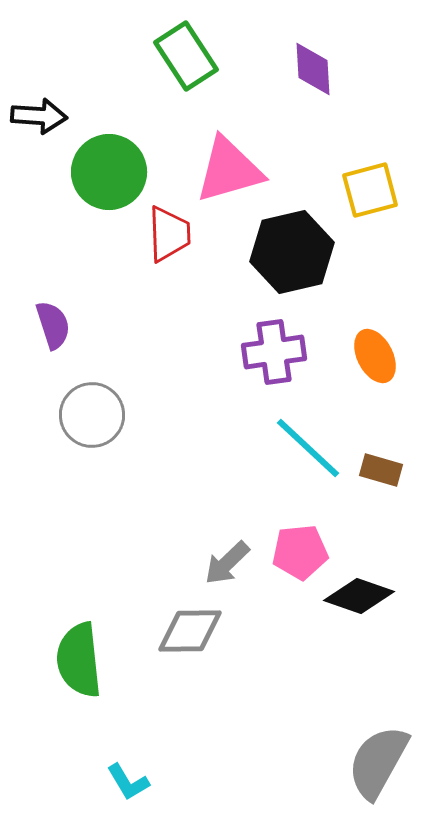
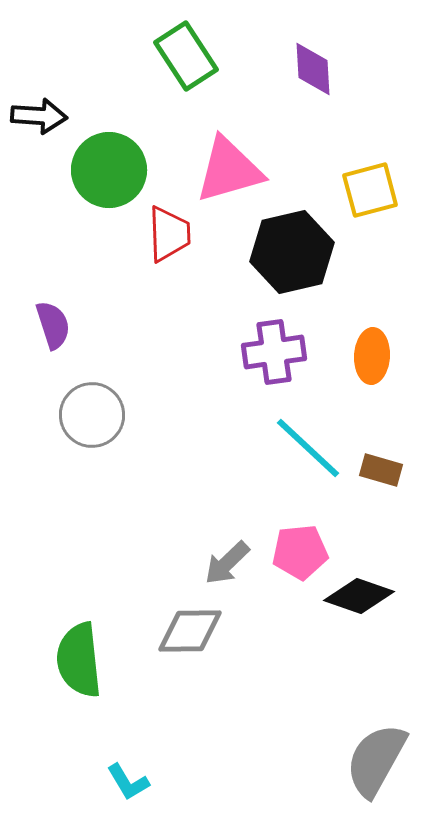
green circle: moved 2 px up
orange ellipse: moved 3 px left; rotated 30 degrees clockwise
gray semicircle: moved 2 px left, 2 px up
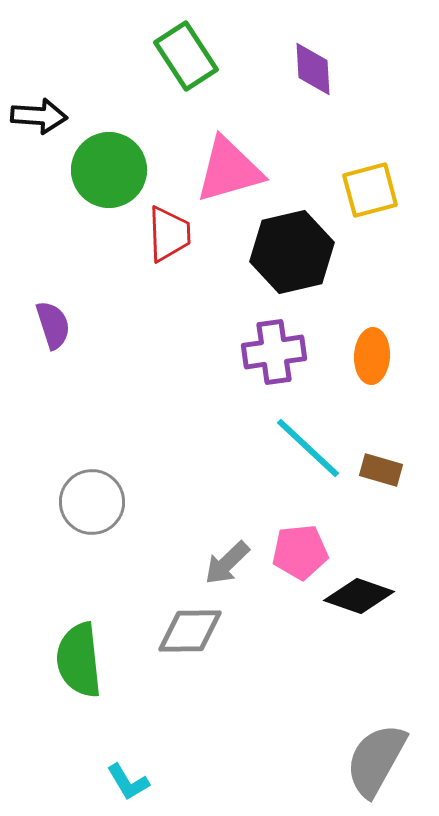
gray circle: moved 87 px down
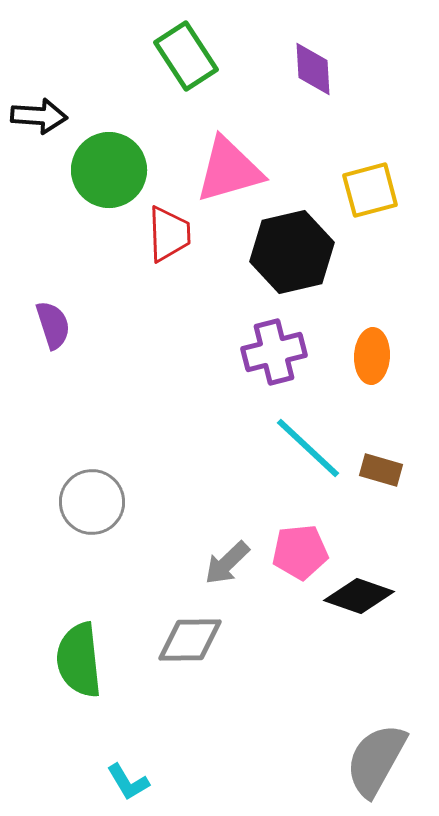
purple cross: rotated 6 degrees counterclockwise
gray diamond: moved 9 px down
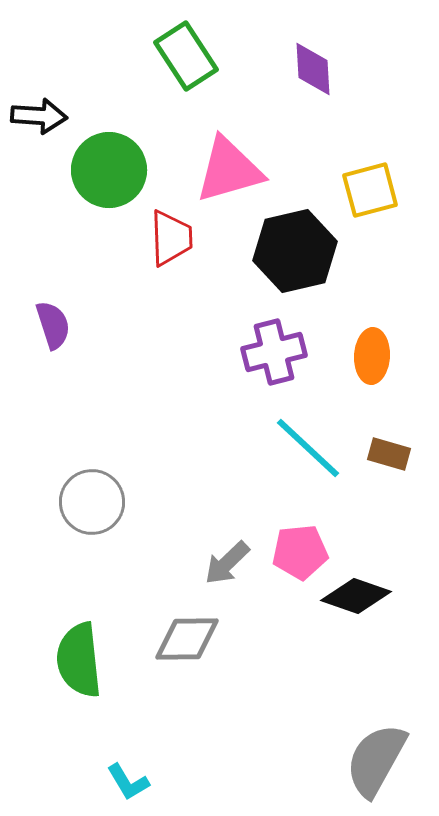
red trapezoid: moved 2 px right, 4 px down
black hexagon: moved 3 px right, 1 px up
brown rectangle: moved 8 px right, 16 px up
black diamond: moved 3 px left
gray diamond: moved 3 px left, 1 px up
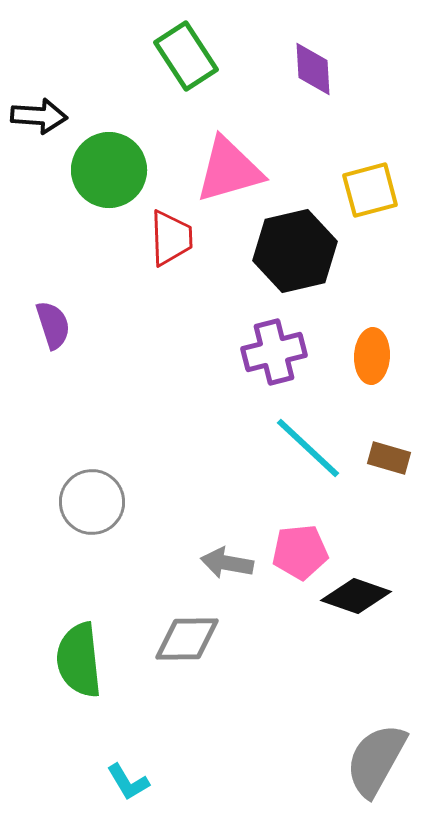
brown rectangle: moved 4 px down
gray arrow: rotated 54 degrees clockwise
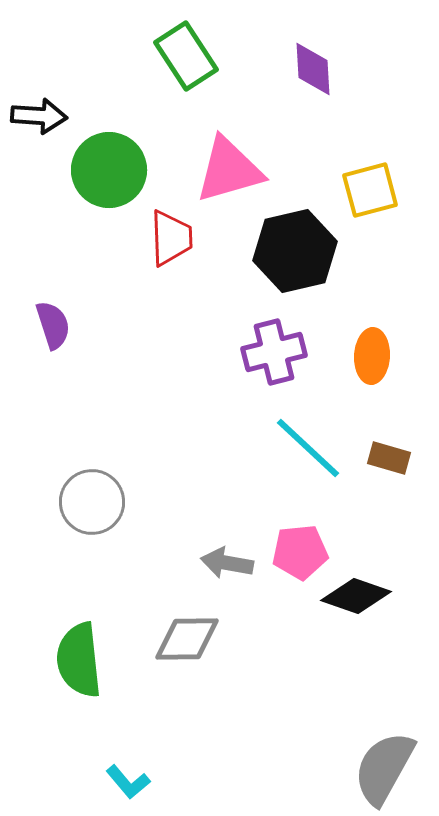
gray semicircle: moved 8 px right, 8 px down
cyan L-shape: rotated 9 degrees counterclockwise
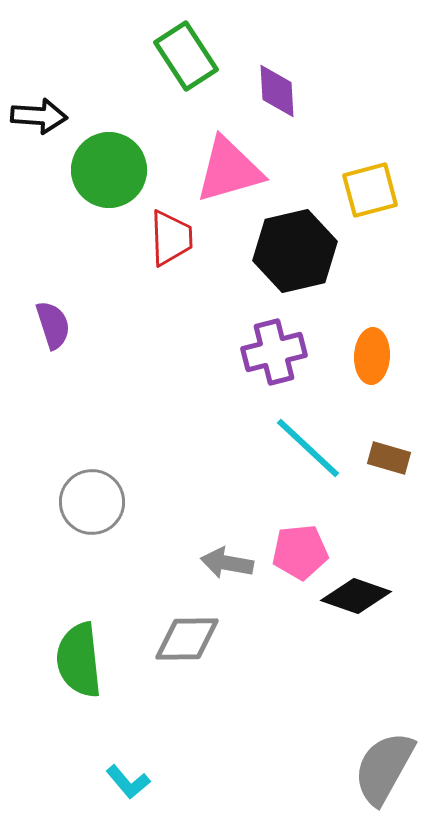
purple diamond: moved 36 px left, 22 px down
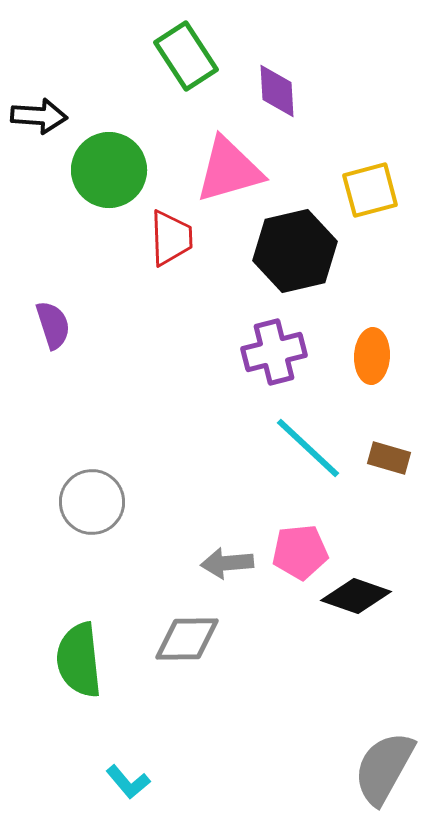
gray arrow: rotated 15 degrees counterclockwise
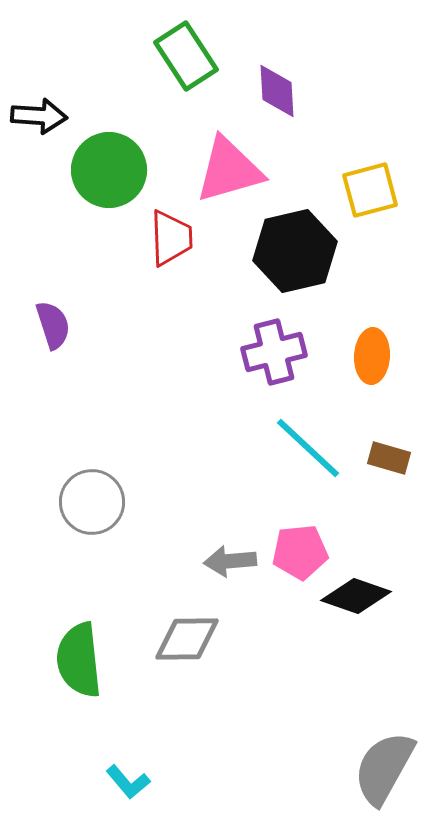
gray arrow: moved 3 px right, 2 px up
